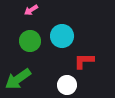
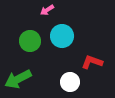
pink arrow: moved 16 px right
red L-shape: moved 8 px right, 1 px down; rotated 20 degrees clockwise
green arrow: rotated 8 degrees clockwise
white circle: moved 3 px right, 3 px up
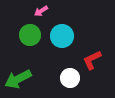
pink arrow: moved 6 px left, 1 px down
green circle: moved 6 px up
red L-shape: moved 2 px up; rotated 45 degrees counterclockwise
white circle: moved 4 px up
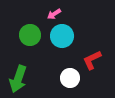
pink arrow: moved 13 px right, 3 px down
green arrow: rotated 44 degrees counterclockwise
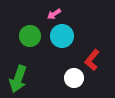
green circle: moved 1 px down
red L-shape: rotated 25 degrees counterclockwise
white circle: moved 4 px right
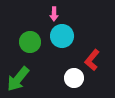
pink arrow: rotated 56 degrees counterclockwise
green circle: moved 6 px down
green arrow: rotated 20 degrees clockwise
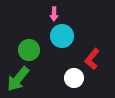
green circle: moved 1 px left, 8 px down
red L-shape: moved 1 px up
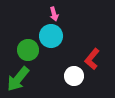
pink arrow: rotated 16 degrees counterclockwise
cyan circle: moved 11 px left
green circle: moved 1 px left
white circle: moved 2 px up
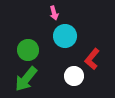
pink arrow: moved 1 px up
cyan circle: moved 14 px right
green arrow: moved 8 px right
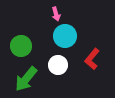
pink arrow: moved 2 px right, 1 px down
green circle: moved 7 px left, 4 px up
white circle: moved 16 px left, 11 px up
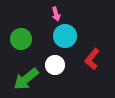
green circle: moved 7 px up
white circle: moved 3 px left
green arrow: rotated 12 degrees clockwise
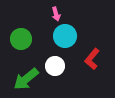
white circle: moved 1 px down
